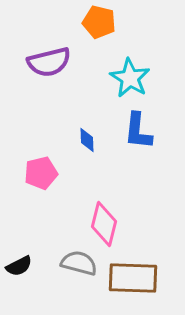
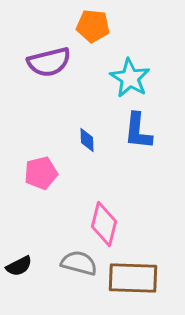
orange pentagon: moved 6 px left, 4 px down; rotated 8 degrees counterclockwise
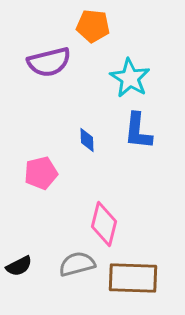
gray semicircle: moved 2 px left, 1 px down; rotated 30 degrees counterclockwise
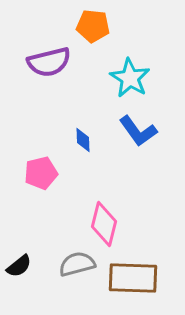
blue L-shape: rotated 42 degrees counterclockwise
blue diamond: moved 4 px left
black semicircle: rotated 12 degrees counterclockwise
